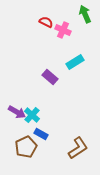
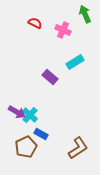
red semicircle: moved 11 px left, 1 px down
cyan cross: moved 2 px left
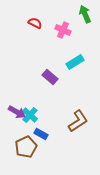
brown L-shape: moved 27 px up
